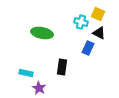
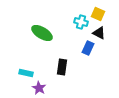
green ellipse: rotated 20 degrees clockwise
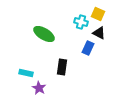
green ellipse: moved 2 px right, 1 px down
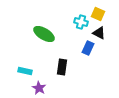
cyan rectangle: moved 1 px left, 2 px up
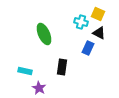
green ellipse: rotated 35 degrees clockwise
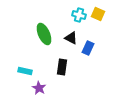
cyan cross: moved 2 px left, 7 px up
black triangle: moved 28 px left, 5 px down
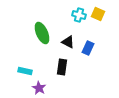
green ellipse: moved 2 px left, 1 px up
black triangle: moved 3 px left, 4 px down
